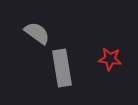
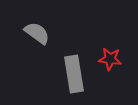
gray rectangle: moved 12 px right, 6 px down
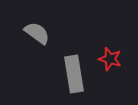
red star: rotated 10 degrees clockwise
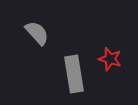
gray semicircle: rotated 12 degrees clockwise
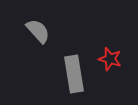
gray semicircle: moved 1 px right, 2 px up
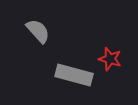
gray rectangle: moved 1 px down; rotated 66 degrees counterclockwise
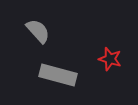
gray rectangle: moved 16 px left
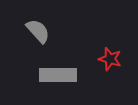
gray rectangle: rotated 15 degrees counterclockwise
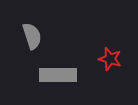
gray semicircle: moved 6 px left, 5 px down; rotated 24 degrees clockwise
